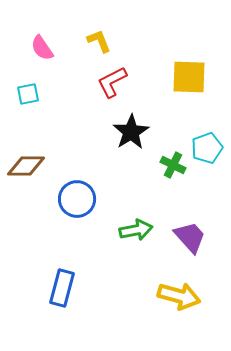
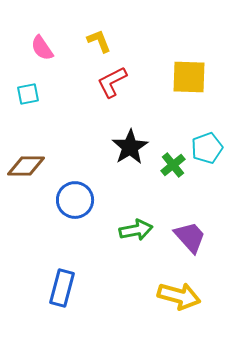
black star: moved 1 px left, 15 px down
green cross: rotated 25 degrees clockwise
blue circle: moved 2 px left, 1 px down
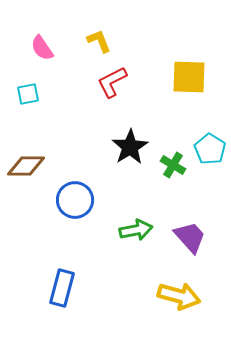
cyan pentagon: moved 3 px right, 1 px down; rotated 20 degrees counterclockwise
green cross: rotated 20 degrees counterclockwise
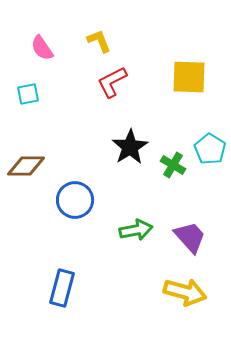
yellow arrow: moved 6 px right, 4 px up
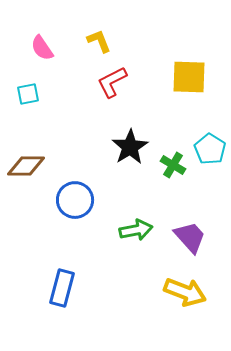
yellow arrow: rotated 6 degrees clockwise
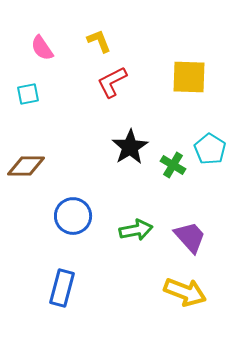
blue circle: moved 2 px left, 16 px down
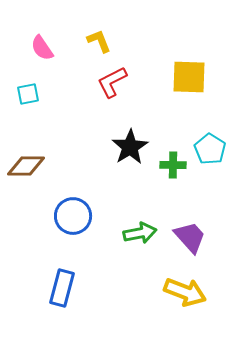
green cross: rotated 30 degrees counterclockwise
green arrow: moved 4 px right, 3 px down
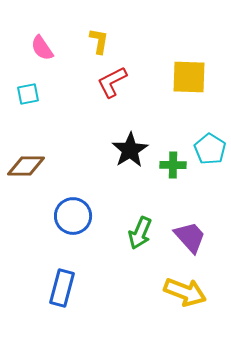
yellow L-shape: rotated 32 degrees clockwise
black star: moved 3 px down
green arrow: rotated 124 degrees clockwise
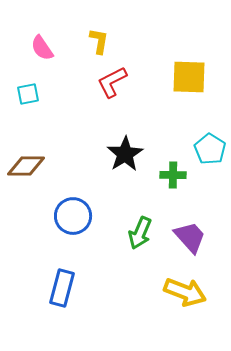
black star: moved 5 px left, 4 px down
green cross: moved 10 px down
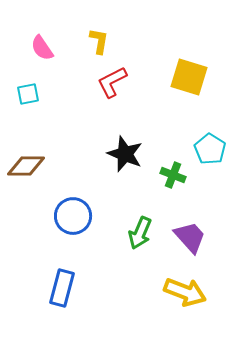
yellow square: rotated 15 degrees clockwise
black star: rotated 18 degrees counterclockwise
green cross: rotated 20 degrees clockwise
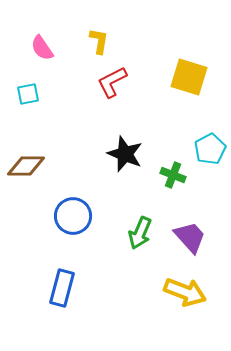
cyan pentagon: rotated 12 degrees clockwise
